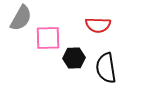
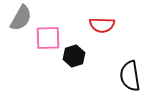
red semicircle: moved 4 px right
black hexagon: moved 2 px up; rotated 15 degrees counterclockwise
black semicircle: moved 24 px right, 8 px down
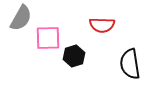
black semicircle: moved 12 px up
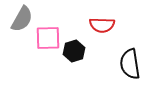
gray semicircle: moved 1 px right, 1 px down
black hexagon: moved 5 px up
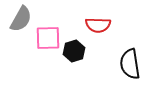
gray semicircle: moved 1 px left
red semicircle: moved 4 px left
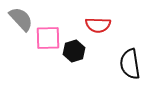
gray semicircle: rotated 72 degrees counterclockwise
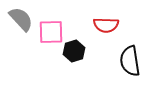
red semicircle: moved 8 px right
pink square: moved 3 px right, 6 px up
black semicircle: moved 3 px up
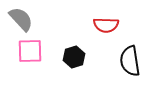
pink square: moved 21 px left, 19 px down
black hexagon: moved 6 px down
